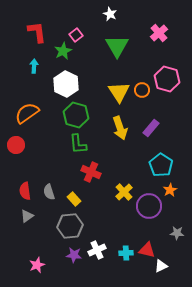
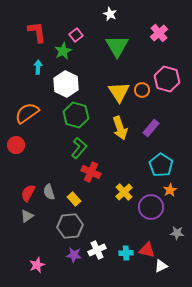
cyan arrow: moved 4 px right, 1 px down
green L-shape: moved 1 px right, 4 px down; rotated 135 degrees counterclockwise
red semicircle: moved 3 px right, 2 px down; rotated 36 degrees clockwise
purple circle: moved 2 px right, 1 px down
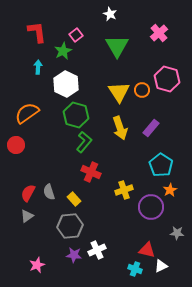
green L-shape: moved 5 px right, 6 px up
yellow cross: moved 2 px up; rotated 24 degrees clockwise
cyan cross: moved 9 px right, 16 px down; rotated 24 degrees clockwise
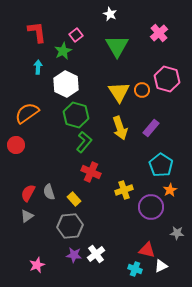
white cross: moved 1 px left, 4 px down; rotated 12 degrees counterclockwise
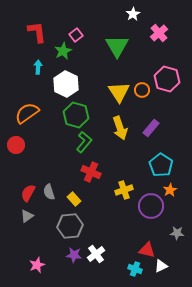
white star: moved 23 px right; rotated 16 degrees clockwise
purple circle: moved 1 px up
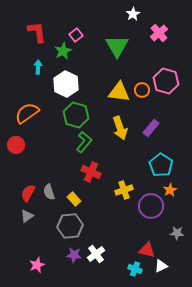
pink hexagon: moved 1 px left, 2 px down
yellow triangle: rotated 50 degrees counterclockwise
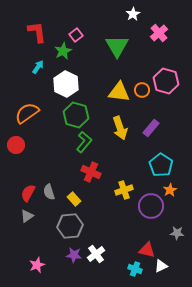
cyan arrow: rotated 32 degrees clockwise
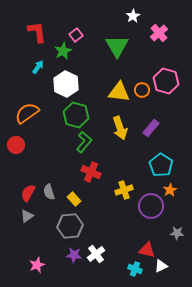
white star: moved 2 px down
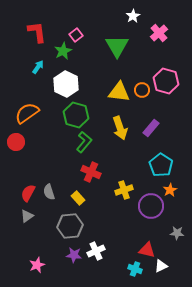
red circle: moved 3 px up
yellow rectangle: moved 4 px right, 1 px up
white cross: moved 3 px up; rotated 12 degrees clockwise
